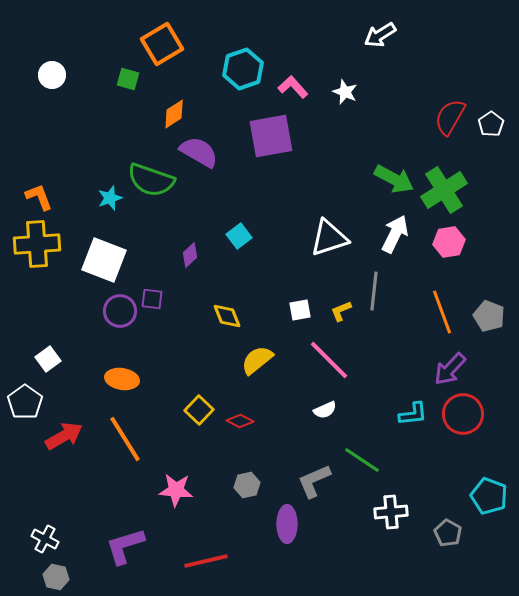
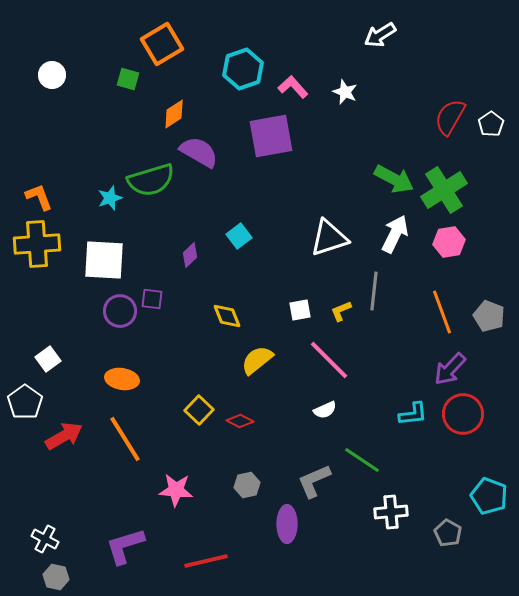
green semicircle at (151, 180): rotated 36 degrees counterclockwise
white square at (104, 260): rotated 18 degrees counterclockwise
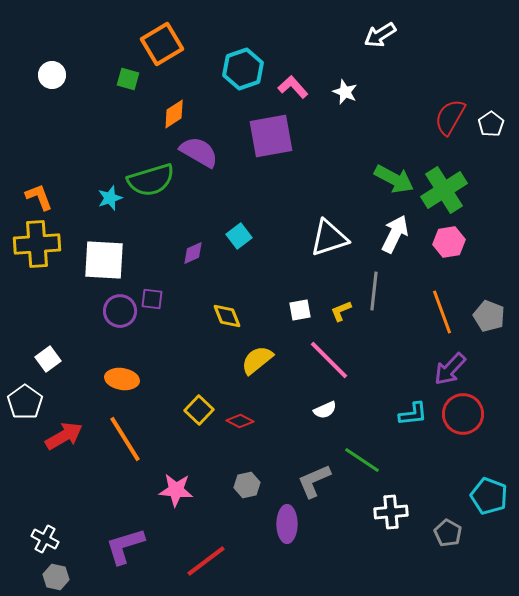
purple diamond at (190, 255): moved 3 px right, 2 px up; rotated 20 degrees clockwise
red line at (206, 561): rotated 24 degrees counterclockwise
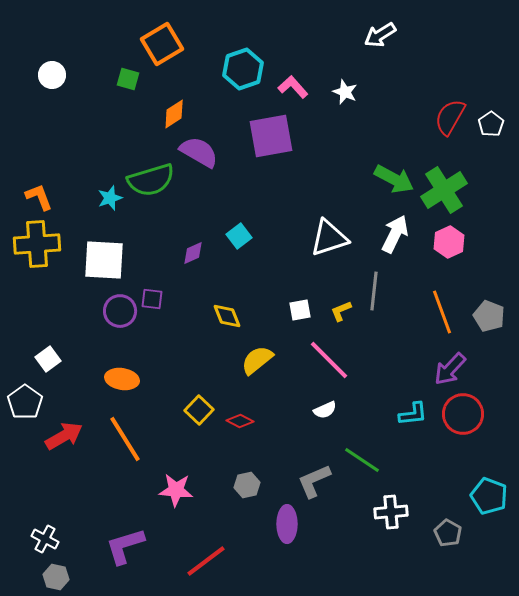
pink hexagon at (449, 242): rotated 16 degrees counterclockwise
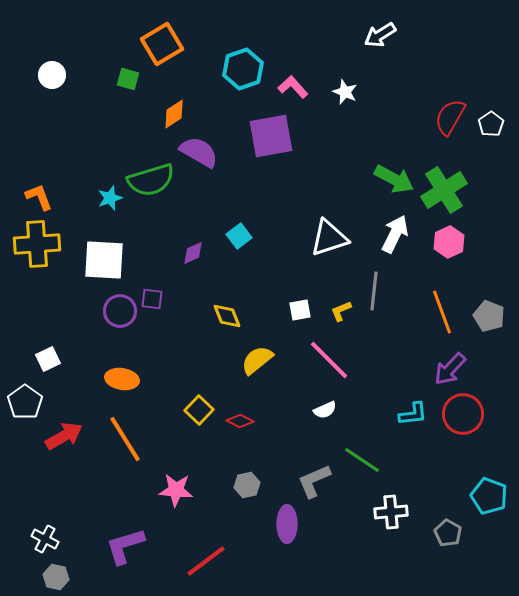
white square at (48, 359): rotated 10 degrees clockwise
